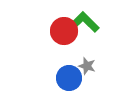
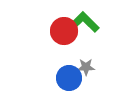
gray star: moved 1 px left, 1 px down; rotated 18 degrees counterclockwise
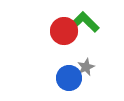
gray star: rotated 24 degrees counterclockwise
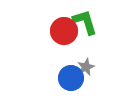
green L-shape: rotated 28 degrees clockwise
blue circle: moved 2 px right
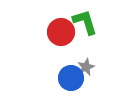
red circle: moved 3 px left, 1 px down
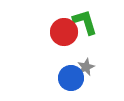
red circle: moved 3 px right
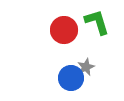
green L-shape: moved 12 px right
red circle: moved 2 px up
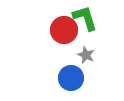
green L-shape: moved 12 px left, 4 px up
gray star: moved 12 px up; rotated 24 degrees counterclockwise
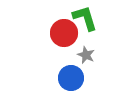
red circle: moved 3 px down
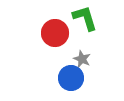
red circle: moved 9 px left
gray star: moved 4 px left, 4 px down
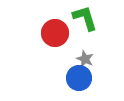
gray star: moved 3 px right
blue circle: moved 8 px right
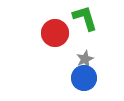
gray star: rotated 24 degrees clockwise
blue circle: moved 5 px right
